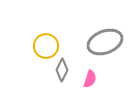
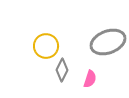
gray ellipse: moved 3 px right
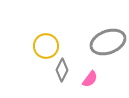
pink semicircle: rotated 18 degrees clockwise
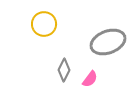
yellow circle: moved 2 px left, 22 px up
gray diamond: moved 2 px right
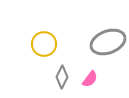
yellow circle: moved 20 px down
gray diamond: moved 2 px left, 7 px down
